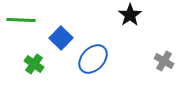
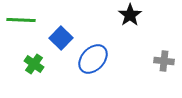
gray cross: rotated 24 degrees counterclockwise
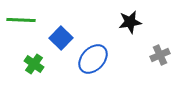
black star: moved 7 px down; rotated 25 degrees clockwise
gray cross: moved 4 px left, 6 px up; rotated 30 degrees counterclockwise
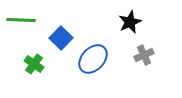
black star: rotated 15 degrees counterclockwise
gray cross: moved 16 px left
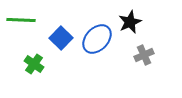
blue ellipse: moved 4 px right, 20 px up
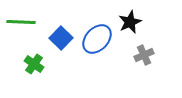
green line: moved 2 px down
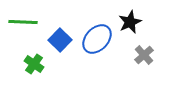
green line: moved 2 px right
blue square: moved 1 px left, 2 px down
gray cross: rotated 18 degrees counterclockwise
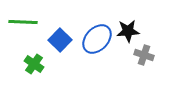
black star: moved 2 px left, 9 px down; rotated 20 degrees clockwise
gray cross: rotated 30 degrees counterclockwise
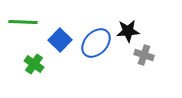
blue ellipse: moved 1 px left, 4 px down
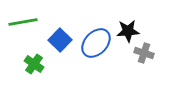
green line: rotated 12 degrees counterclockwise
gray cross: moved 2 px up
